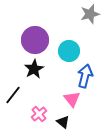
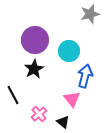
black line: rotated 66 degrees counterclockwise
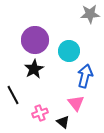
gray star: rotated 12 degrees clockwise
pink triangle: moved 4 px right, 4 px down
pink cross: moved 1 px right, 1 px up; rotated 21 degrees clockwise
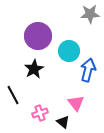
purple circle: moved 3 px right, 4 px up
blue arrow: moved 3 px right, 6 px up
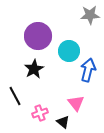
gray star: moved 1 px down
black line: moved 2 px right, 1 px down
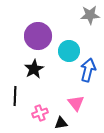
black line: rotated 30 degrees clockwise
black triangle: moved 2 px left, 1 px down; rotated 48 degrees counterclockwise
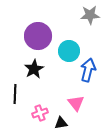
black line: moved 2 px up
